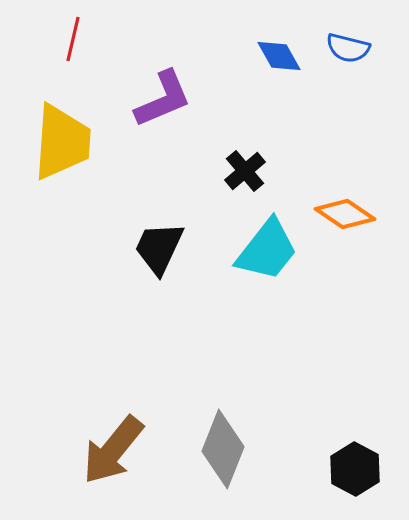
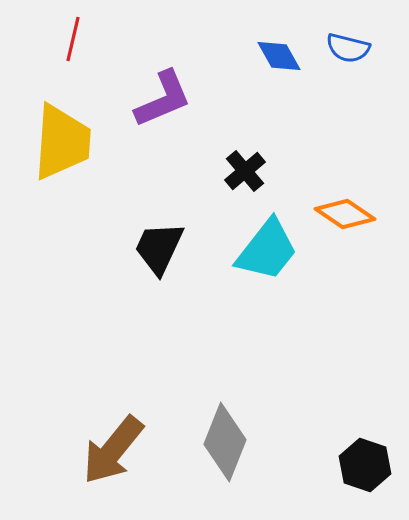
gray diamond: moved 2 px right, 7 px up
black hexagon: moved 10 px right, 4 px up; rotated 9 degrees counterclockwise
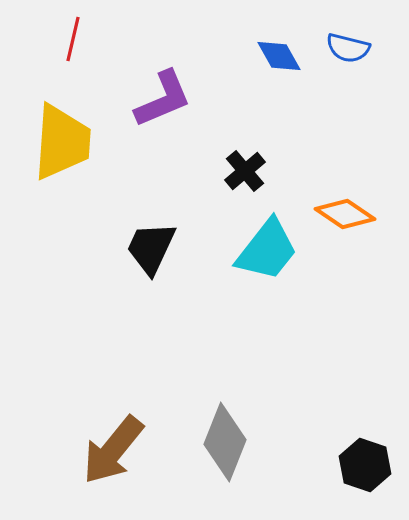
black trapezoid: moved 8 px left
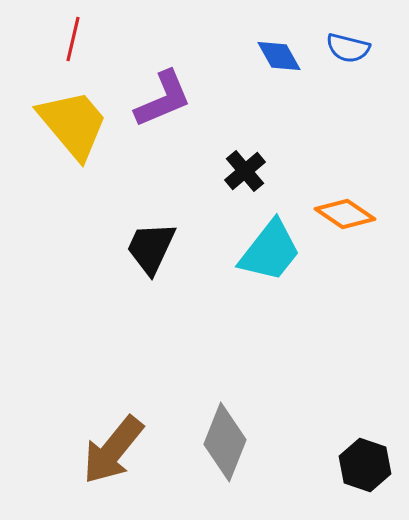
yellow trapezoid: moved 11 px right, 18 px up; rotated 44 degrees counterclockwise
cyan trapezoid: moved 3 px right, 1 px down
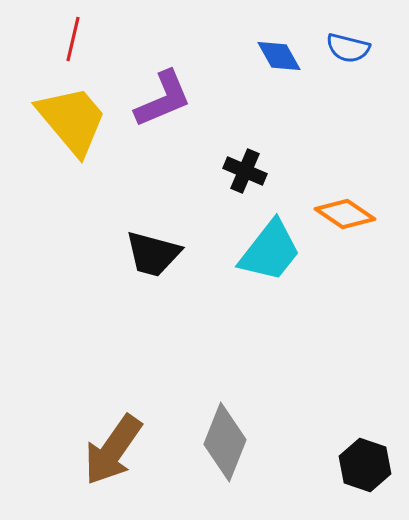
yellow trapezoid: moved 1 px left, 4 px up
black cross: rotated 27 degrees counterclockwise
black trapezoid: moved 2 px right, 6 px down; rotated 100 degrees counterclockwise
brown arrow: rotated 4 degrees counterclockwise
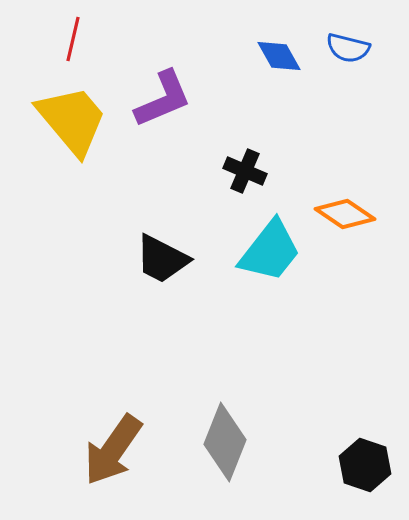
black trapezoid: moved 9 px right, 5 px down; rotated 12 degrees clockwise
